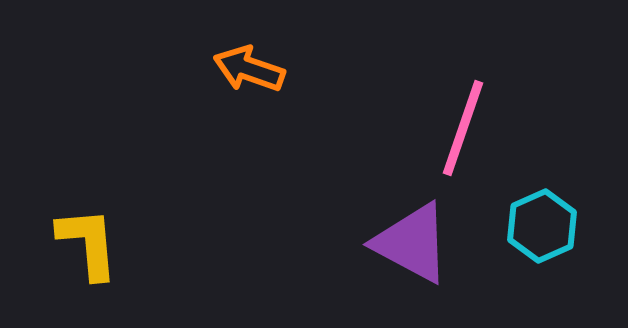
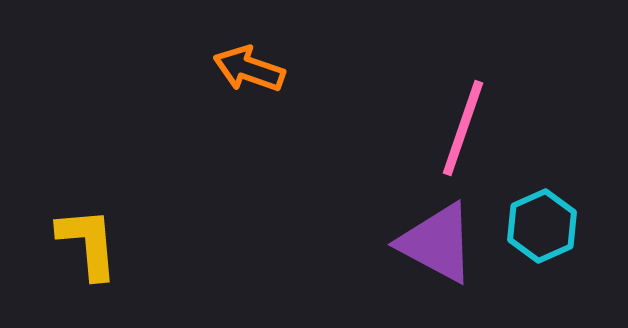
purple triangle: moved 25 px right
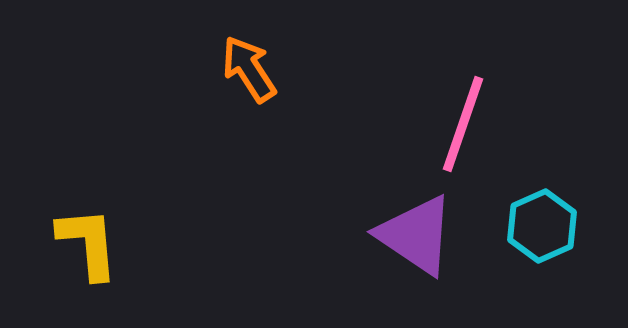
orange arrow: rotated 38 degrees clockwise
pink line: moved 4 px up
purple triangle: moved 21 px left, 8 px up; rotated 6 degrees clockwise
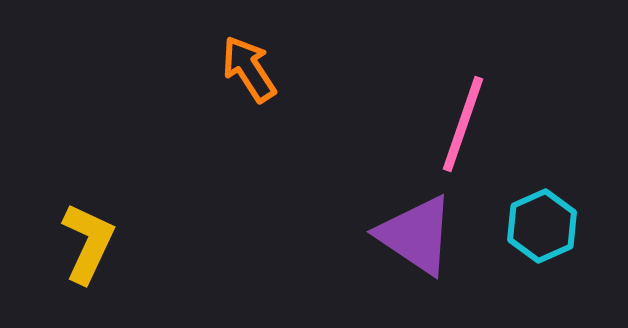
yellow L-shape: rotated 30 degrees clockwise
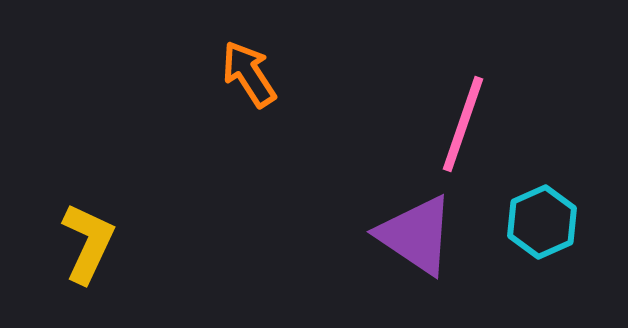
orange arrow: moved 5 px down
cyan hexagon: moved 4 px up
